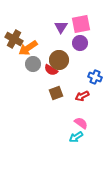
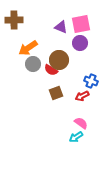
purple triangle: rotated 40 degrees counterclockwise
brown cross: moved 19 px up; rotated 30 degrees counterclockwise
blue cross: moved 4 px left, 4 px down
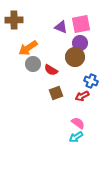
brown circle: moved 16 px right, 3 px up
pink semicircle: moved 3 px left
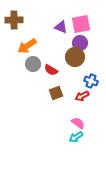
orange arrow: moved 1 px left, 2 px up
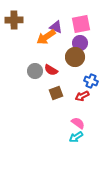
purple triangle: moved 5 px left
orange arrow: moved 19 px right, 9 px up
gray circle: moved 2 px right, 7 px down
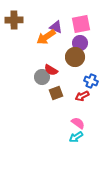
gray circle: moved 7 px right, 6 px down
